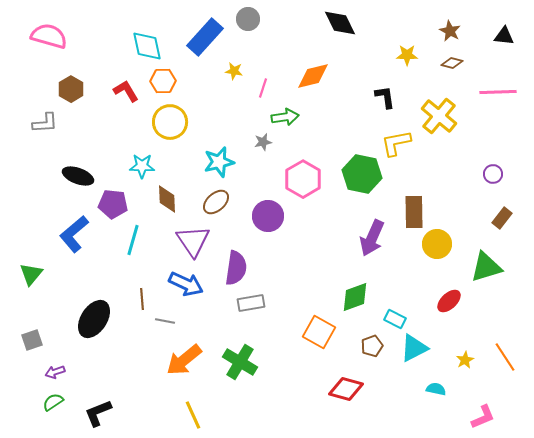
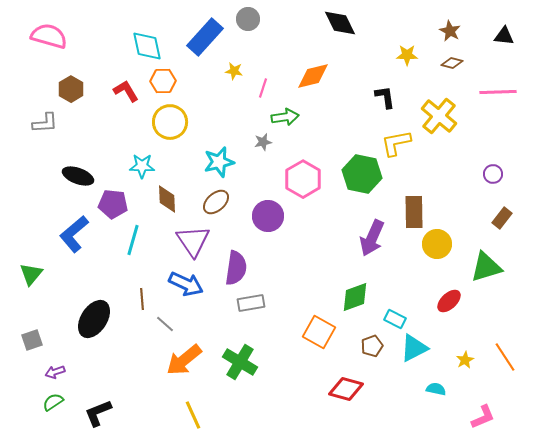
gray line at (165, 321): moved 3 px down; rotated 30 degrees clockwise
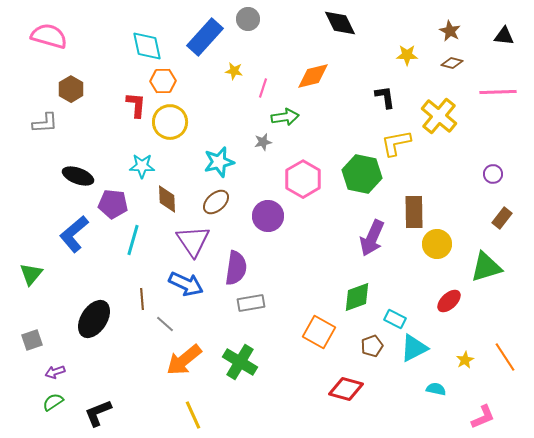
red L-shape at (126, 91): moved 10 px right, 14 px down; rotated 36 degrees clockwise
green diamond at (355, 297): moved 2 px right
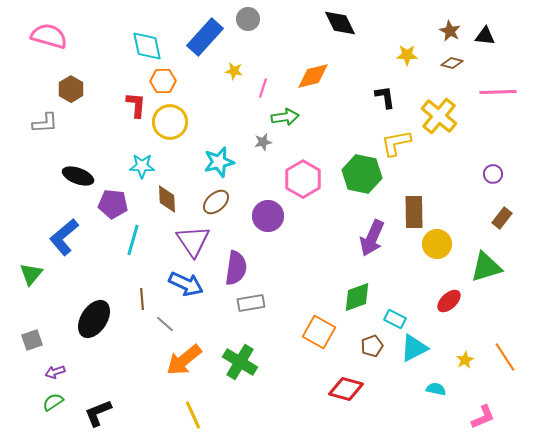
black triangle at (504, 36): moved 19 px left
blue L-shape at (74, 234): moved 10 px left, 3 px down
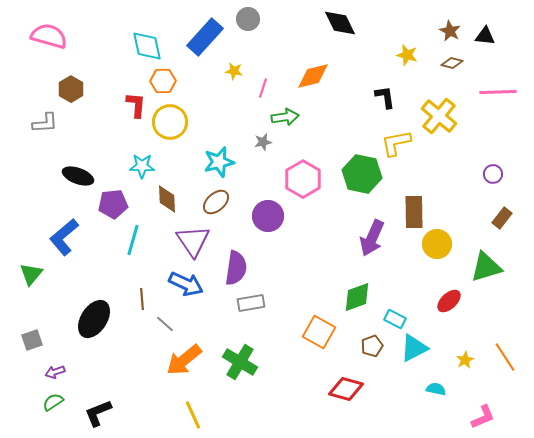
yellow star at (407, 55): rotated 15 degrees clockwise
purple pentagon at (113, 204): rotated 12 degrees counterclockwise
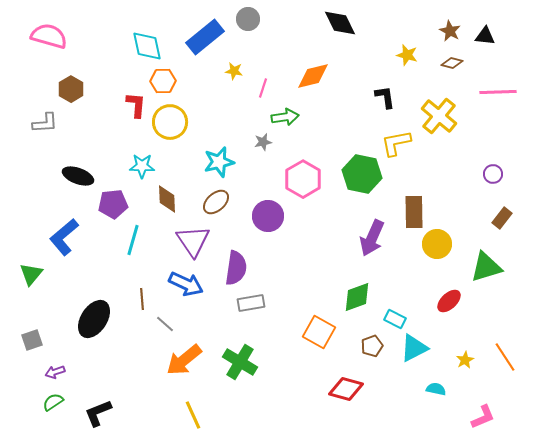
blue rectangle at (205, 37): rotated 9 degrees clockwise
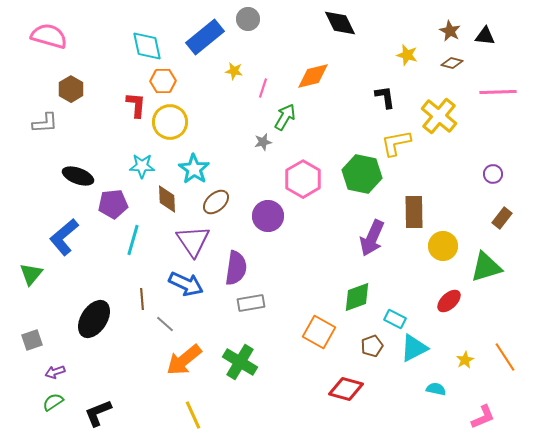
green arrow at (285, 117): rotated 52 degrees counterclockwise
cyan star at (219, 162): moved 25 px left, 7 px down; rotated 24 degrees counterclockwise
yellow circle at (437, 244): moved 6 px right, 2 px down
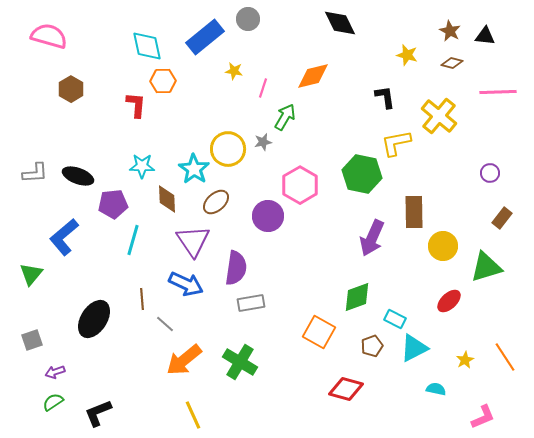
yellow circle at (170, 122): moved 58 px right, 27 px down
gray L-shape at (45, 123): moved 10 px left, 50 px down
purple circle at (493, 174): moved 3 px left, 1 px up
pink hexagon at (303, 179): moved 3 px left, 6 px down
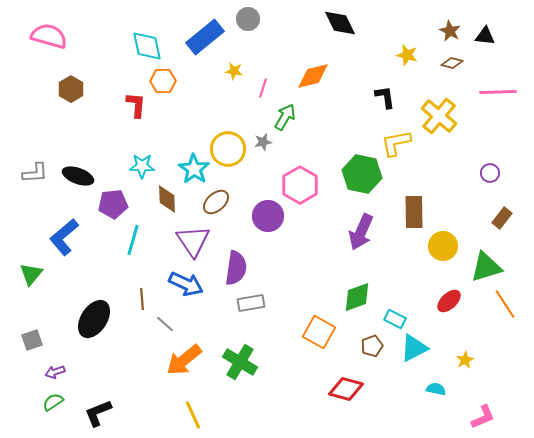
purple arrow at (372, 238): moved 11 px left, 6 px up
orange line at (505, 357): moved 53 px up
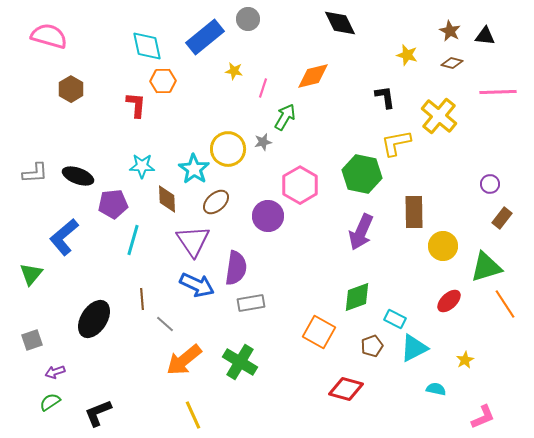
purple circle at (490, 173): moved 11 px down
blue arrow at (186, 284): moved 11 px right, 1 px down
green semicircle at (53, 402): moved 3 px left
